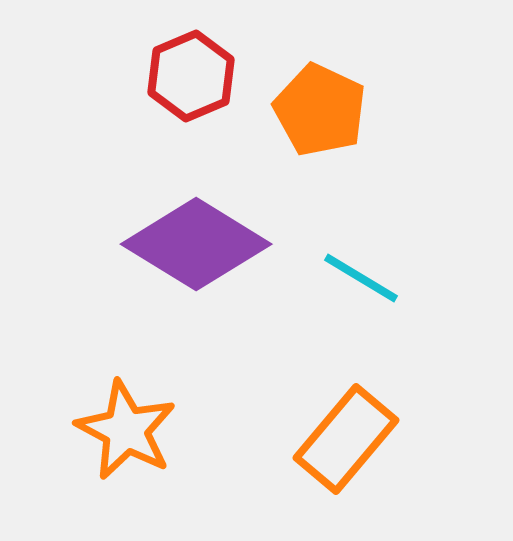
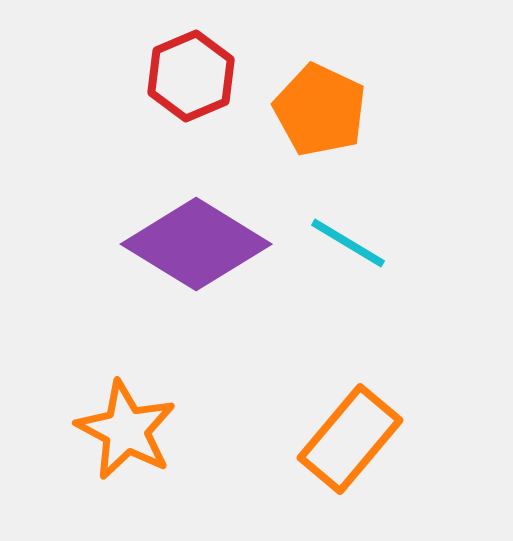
cyan line: moved 13 px left, 35 px up
orange rectangle: moved 4 px right
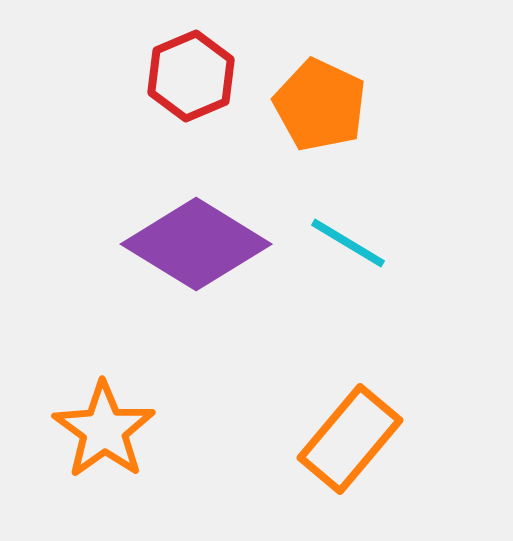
orange pentagon: moved 5 px up
orange star: moved 22 px left; rotated 8 degrees clockwise
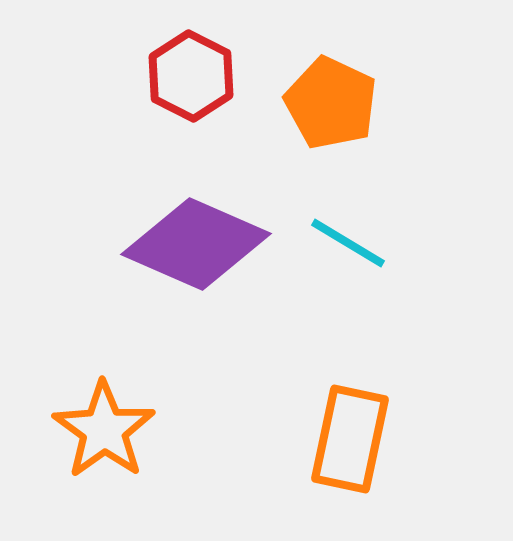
red hexagon: rotated 10 degrees counterclockwise
orange pentagon: moved 11 px right, 2 px up
purple diamond: rotated 8 degrees counterclockwise
orange rectangle: rotated 28 degrees counterclockwise
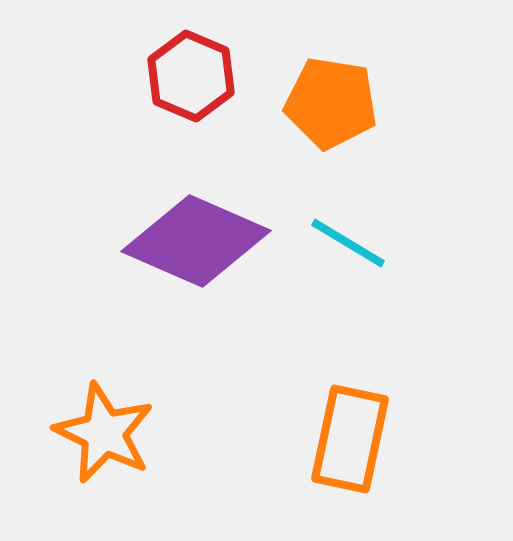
red hexagon: rotated 4 degrees counterclockwise
orange pentagon: rotated 16 degrees counterclockwise
purple diamond: moved 3 px up
orange star: moved 3 px down; rotated 10 degrees counterclockwise
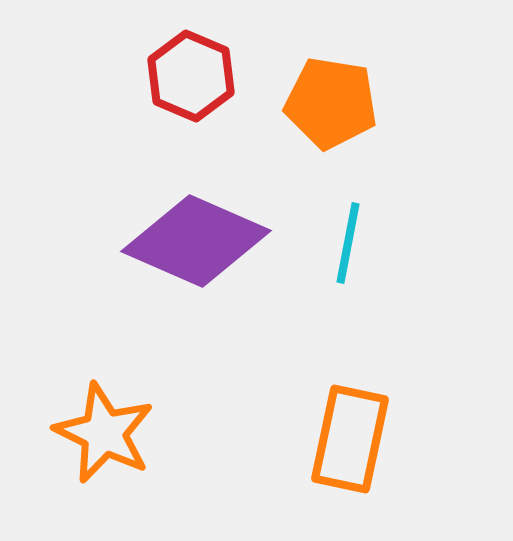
cyan line: rotated 70 degrees clockwise
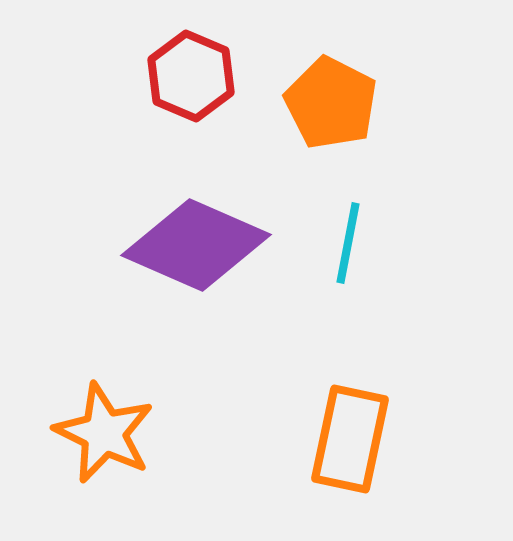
orange pentagon: rotated 18 degrees clockwise
purple diamond: moved 4 px down
